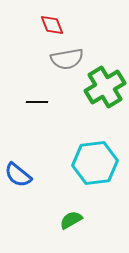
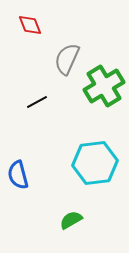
red diamond: moved 22 px left
gray semicircle: rotated 124 degrees clockwise
green cross: moved 1 px left, 1 px up
black line: rotated 30 degrees counterclockwise
blue semicircle: rotated 36 degrees clockwise
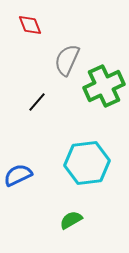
gray semicircle: moved 1 px down
green cross: rotated 6 degrees clockwise
black line: rotated 20 degrees counterclockwise
cyan hexagon: moved 8 px left
blue semicircle: rotated 80 degrees clockwise
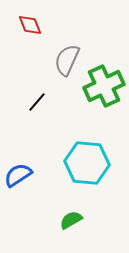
cyan hexagon: rotated 12 degrees clockwise
blue semicircle: rotated 8 degrees counterclockwise
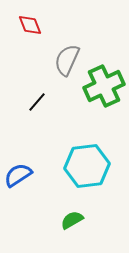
cyan hexagon: moved 3 px down; rotated 12 degrees counterclockwise
green semicircle: moved 1 px right
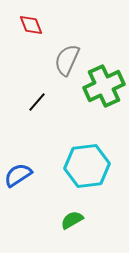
red diamond: moved 1 px right
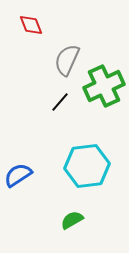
black line: moved 23 px right
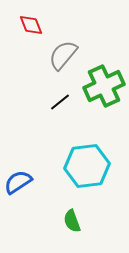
gray semicircle: moved 4 px left, 5 px up; rotated 16 degrees clockwise
black line: rotated 10 degrees clockwise
blue semicircle: moved 7 px down
green semicircle: moved 1 px down; rotated 80 degrees counterclockwise
